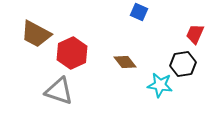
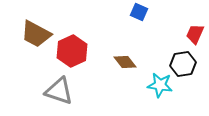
red hexagon: moved 2 px up
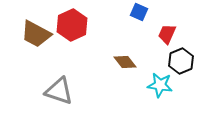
red trapezoid: moved 28 px left
red hexagon: moved 26 px up
black hexagon: moved 2 px left, 3 px up; rotated 15 degrees counterclockwise
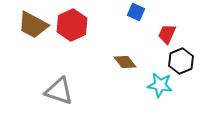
blue square: moved 3 px left
brown trapezoid: moved 3 px left, 9 px up
